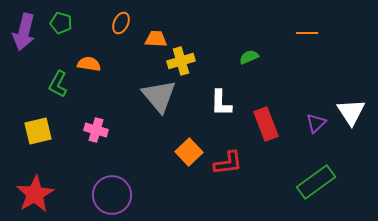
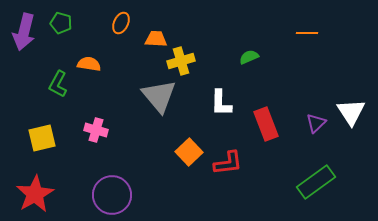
yellow square: moved 4 px right, 7 px down
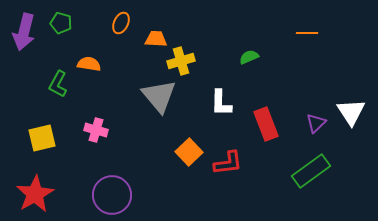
green rectangle: moved 5 px left, 11 px up
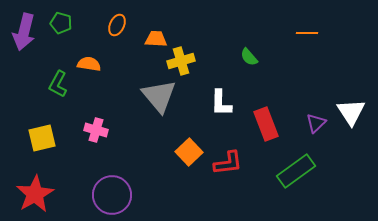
orange ellipse: moved 4 px left, 2 px down
green semicircle: rotated 108 degrees counterclockwise
green rectangle: moved 15 px left
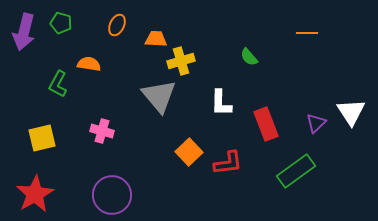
pink cross: moved 6 px right, 1 px down
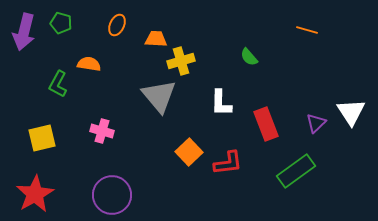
orange line: moved 3 px up; rotated 15 degrees clockwise
